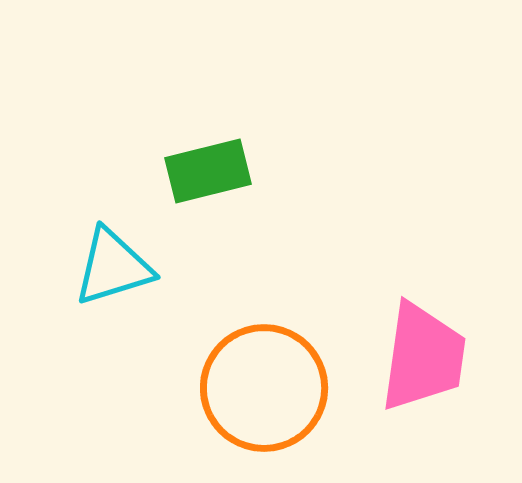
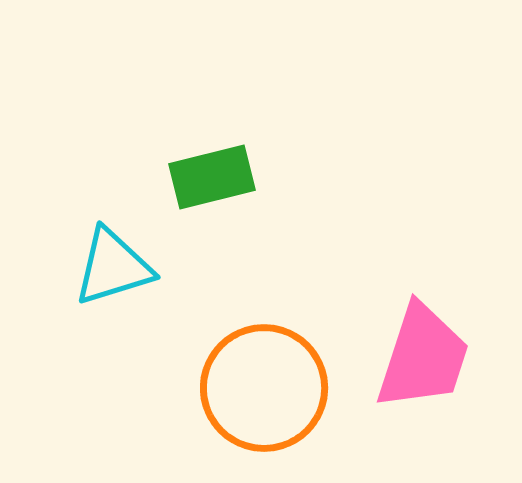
green rectangle: moved 4 px right, 6 px down
pink trapezoid: rotated 10 degrees clockwise
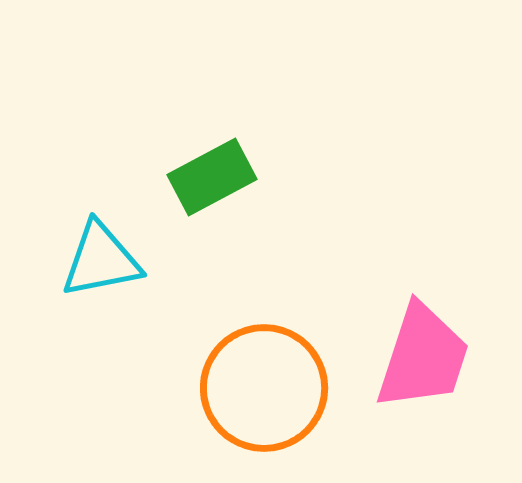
green rectangle: rotated 14 degrees counterclockwise
cyan triangle: moved 12 px left, 7 px up; rotated 6 degrees clockwise
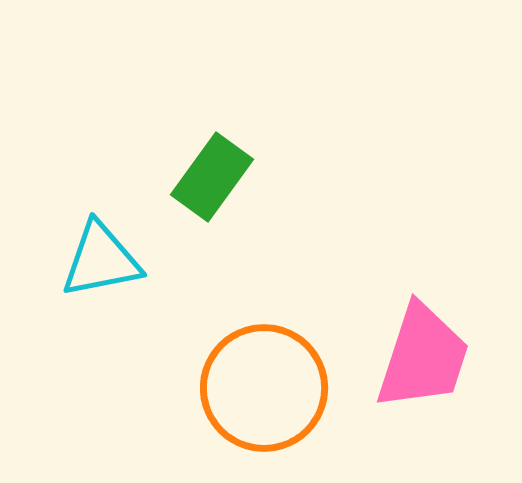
green rectangle: rotated 26 degrees counterclockwise
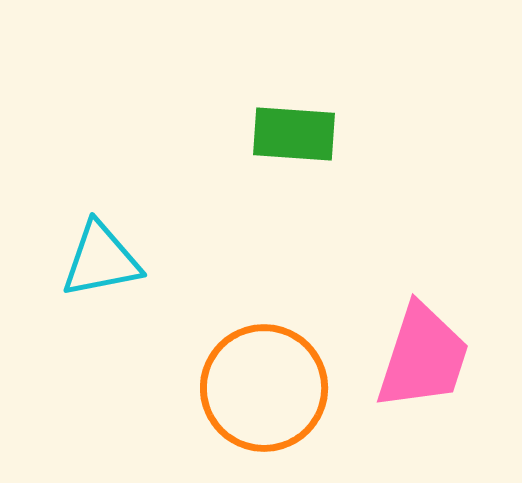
green rectangle: moved 82 px right, 43 px up; rotated 58 degrees clockwise
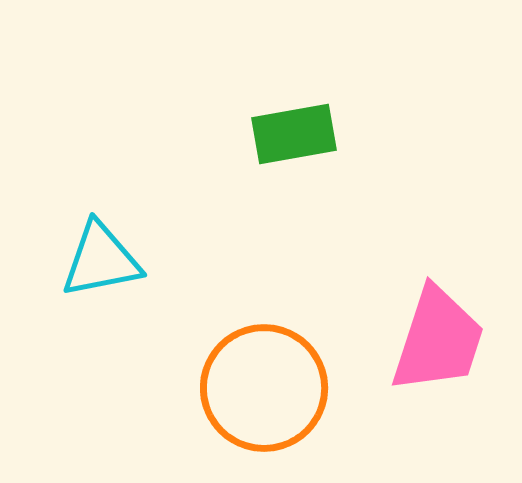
green rectangle: rotated 14 degrees counterclockwise
pink trapezoid: moved 15 px right, 17 px up
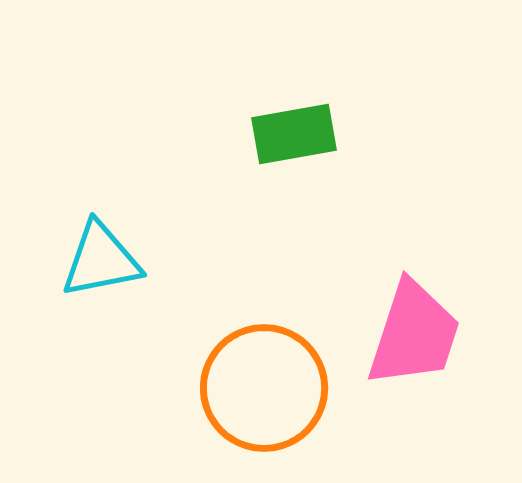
pink trapezoid: moved 24 px left, 6 px up
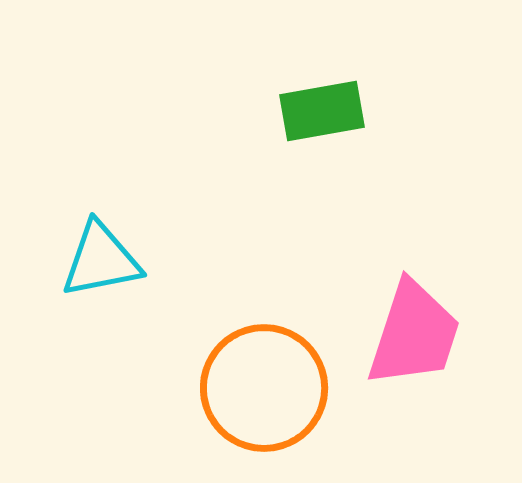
green rectangle: moved 28 px right, 23 px up
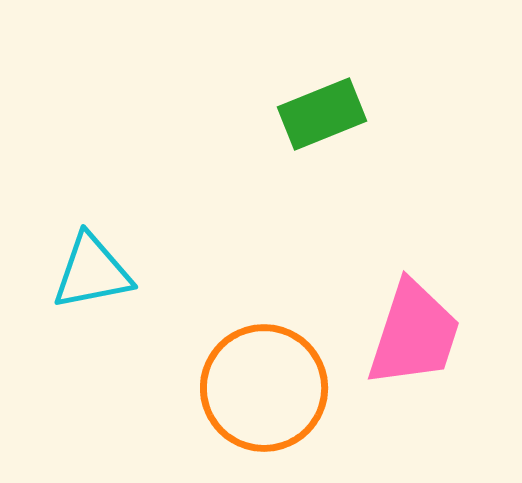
green rectangle: moved 3 px down; rotated 12 degrees counterclockwise
cyan triangle: moved 9 px left, 12 px down
